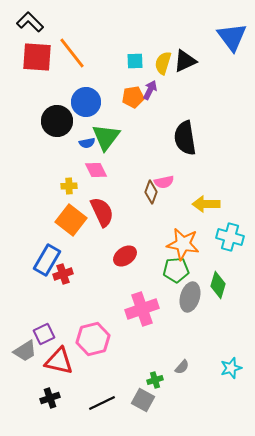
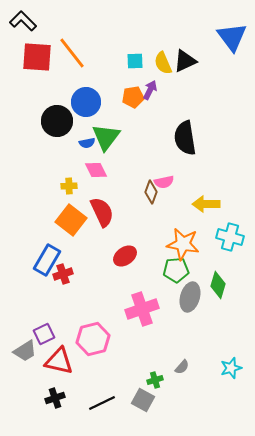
black L-shape: moved 7 px left, 1 px up
yellow semicircle: rotated 40 degrees counterclockwise
black cross: moved 5 px right
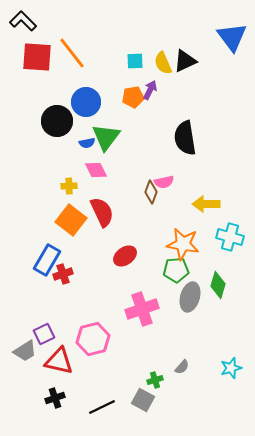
black line: moved 4 px down
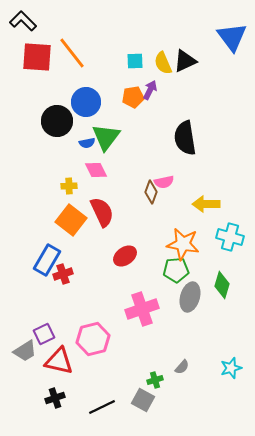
green diamond: moved 4 px right
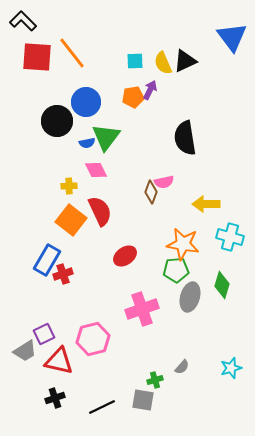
red semicircle: moved 2 px left, 1 px up
gray square: rotated 20 degrees counterclockwise
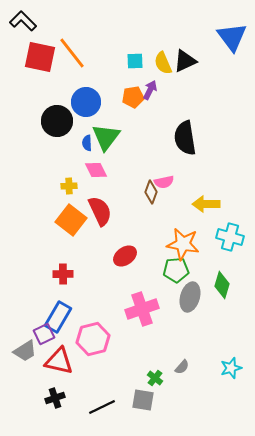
red square: moved 3 px right; rotated 8 degrees clockwise
blue semicircle: rotated 98 degrees clockwise
blue rectangle: moved 11 px right, 57 px down
red cross: rotated 18 degrees clockwise
green cross: moved 2 px up; rotated 35 degrees counterclockwise
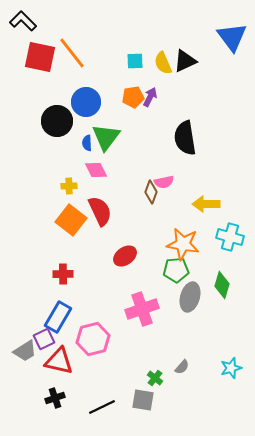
purple arrow: moved 7 px down
purple square: moved 5 px down
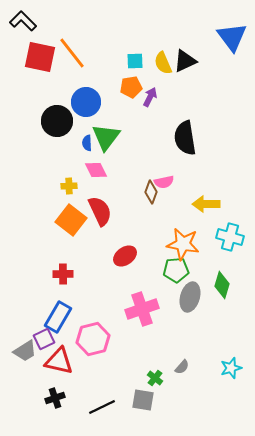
orange pentagon: moved 2 px left, 10 px up
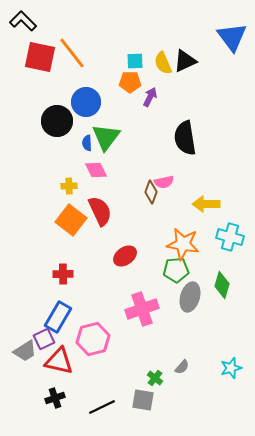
orange pentagon: moved 1 px left, 5 px up; rotated 10 degrees clockwise
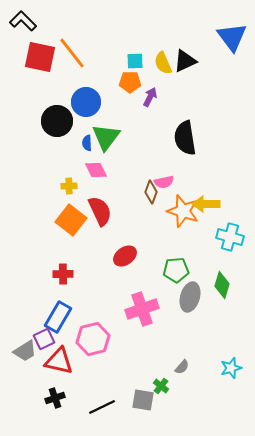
orange star: moved 33 px up; rotated 8 degrees clockwise
green cross: moved 6 px right, 8 px down
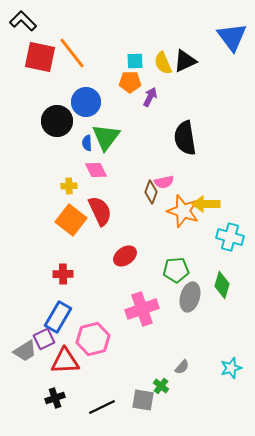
red triangle: moved 6 px right; rotated 16 degrees counterclockwise
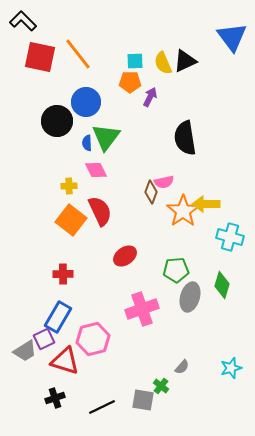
orange line: moved 6 px right, 1 px down
orange star: rotated 20 degrees clockwise
red triangle: rotated 20 degrees clockwise
